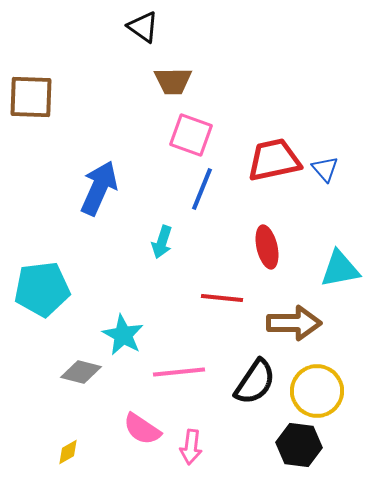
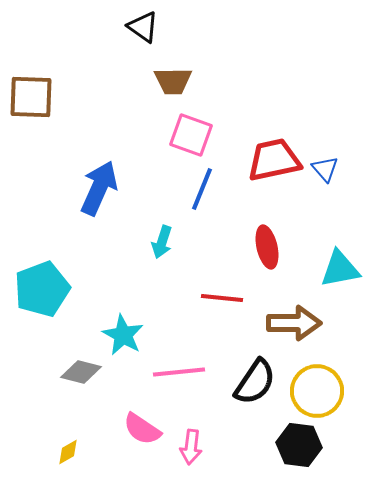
cyan pentagon: rotated 14 degrees counterclockwise
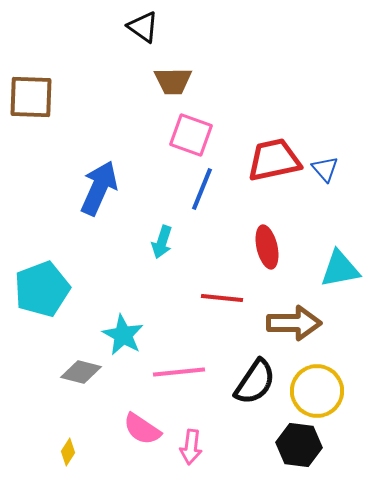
yellow diamond: rotated 28 degrees counterclockwise
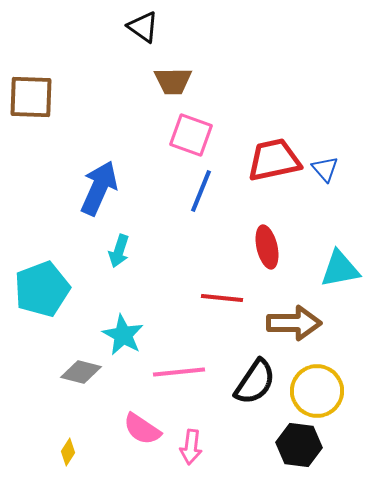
blue line: moved 1 px left, 2 px down
cyan arrow: moved 43 px left, 9 px down
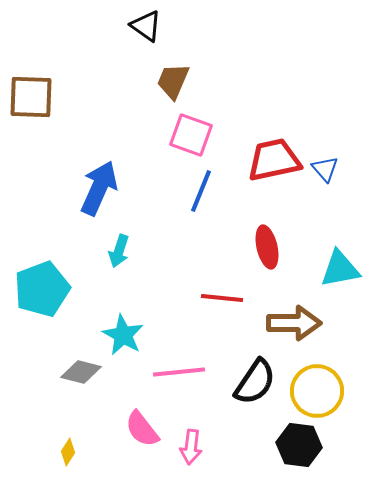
black triangle: moved 3 px right, 1 px up
brown trapezoid: rotated 114 degrees clockwise
pink semicircle: rotated 18 degrees clockwise
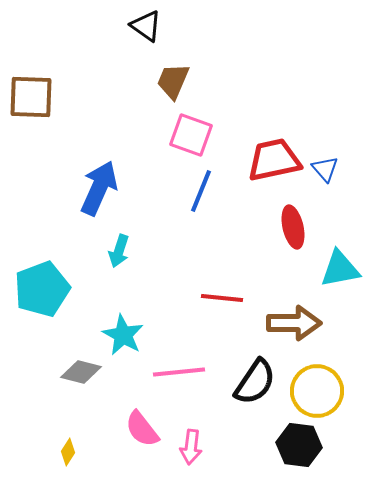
red ellipse: moved 26 px right, 20 px up
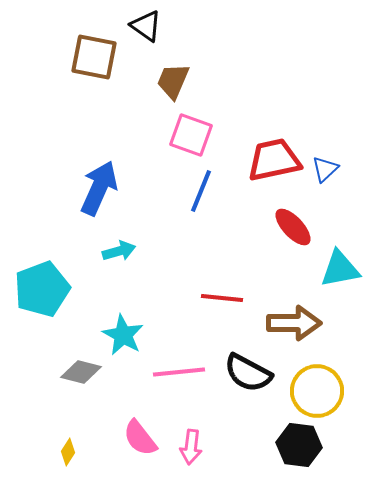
brown square: moved 63 px right, 40 px up; rotated 9 degrees clockwise
blue triangle: rotated 28 degrees clockwise
red ellipse: rotated 30 degrees counterclockwise
cyan arrow: rotated 124 degrees counterclockwise
black semicircle: moved 7 px left, 9 px up; rotated 84 degrees clockwise
pink semicircle: moved 2 px left, 9 px down
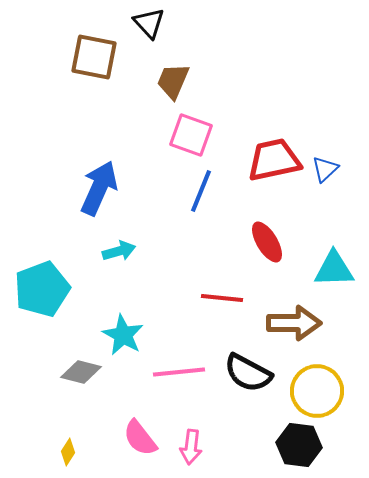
black triangle: moved 3 px right, 3 px up; rotated 12 degrees clockwise
red ellipse: moved 26 px left, 15 px down; rotated 12 degrees clockwise
cyan triangle: moved 6 px left; rotated 9 degrees clockwise
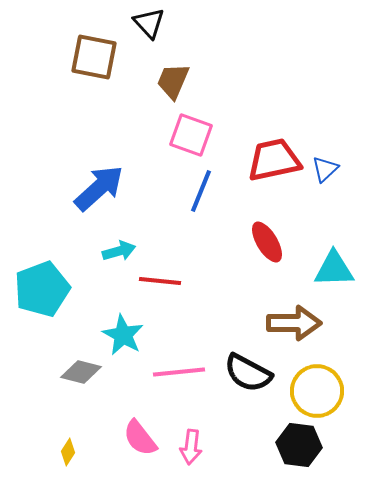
blue arrow: rotated 24 degrees clockwise
red line: moved 62 px left, 17 px up
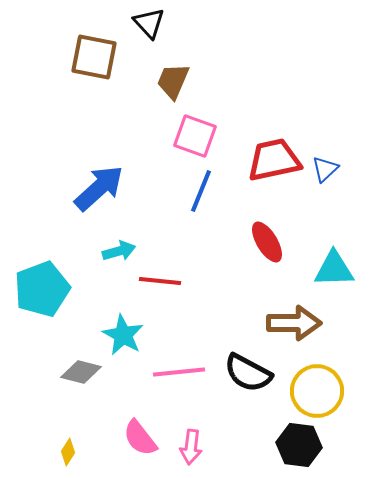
pink square: moved 4 px right, 1 px down
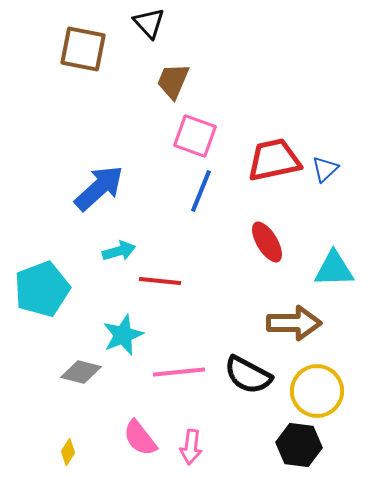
brown square: moved 11 px left, 8 px up
cyan star: rotated 21 degrees clockwise
black semicircle: moved 2 px down
